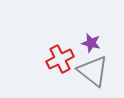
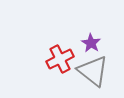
purple star: rotated 18 degrees clockwise
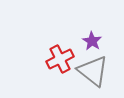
purple star: moved 1 px right, 2 px up
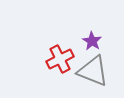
gray triangle: rotated 16 degrees counterclockwise
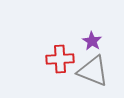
red cross: rotated 24 degrees clockwise
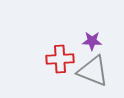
purple star: rotated 30 degrees counterclockwise
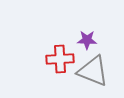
purple star: moved 5 px left, 1 px up
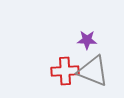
red cross: moved 5 px right, 12 px down
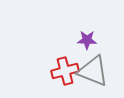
red cross: rotated 12 degrees counterclockwise
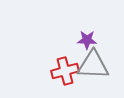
gray triangle: moved 6 px up; rotated 20 degrees counterclockwise
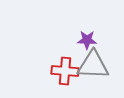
red cross: rotated 20 degrees clockwise
